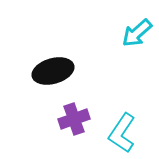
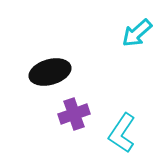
black ellipse: moved 3 px left, 1 px down
purple cross: moved 5 px up
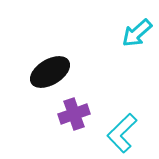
black ellipse: rotated 15 degrees counterclockwise
cyan L-shape: rotated 12 degrees clockwise
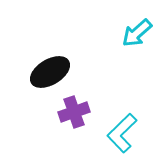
purple cross: moved 2 px up
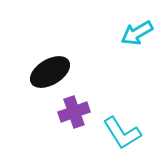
cyan arrow: rotated 12 degrees clockwise
cyan L-shape: rotated 78 degrees counterclockwise
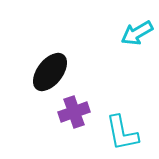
black ellipse: rotated 21 degrees counterclockwise
cyan L-shape: rotated 21 degrees clockwise
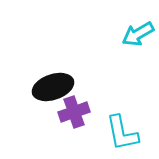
cyan arrow: moved 1 px right, 1 px down
black ellipse: moved 3 px right, 15 px down; rotated 33 degrees clockwise
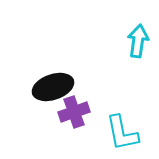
cyan arrow: moved 7 px down; rotated 128 degrees clockwise
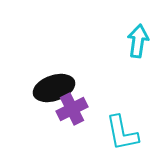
black ellipse: moved 1 px right, 1 px down
purple cross: moved 2 px left, 3 px up; rotated 8 degrees counterclockwise
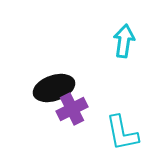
cyan arrow: moved 14 px left
